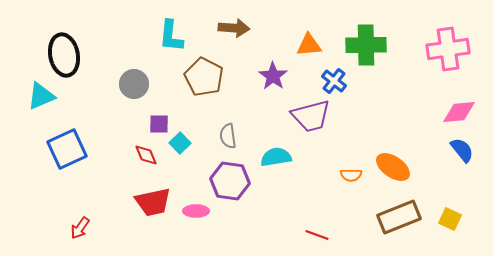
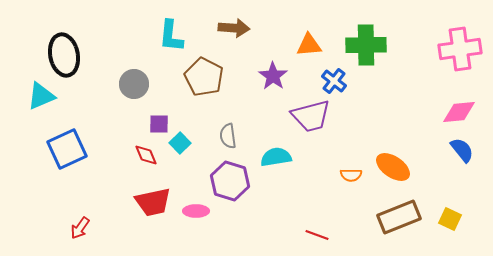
pink cross: moved 12 px right
purple hexagon: rotated 9 degrees clockwise
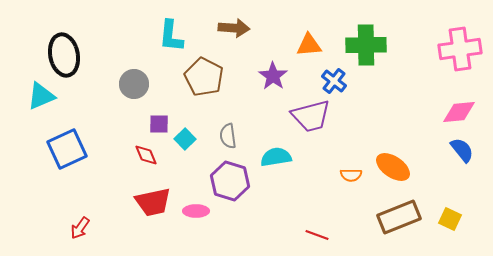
cyan square: moved 5 px right, 4 px up
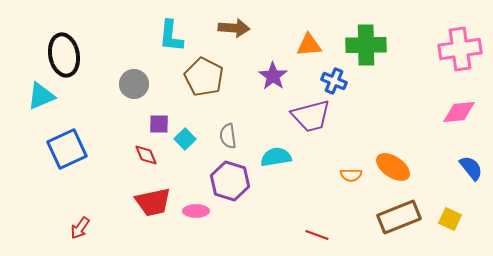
blue cross: rotated 15 degrees counterclockwise
blue semicircle: moved 9 px right, 18 px down
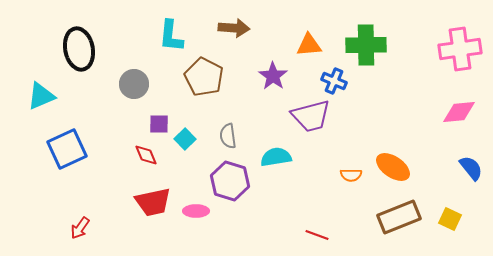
black ellipse: moved 15 px right, 6 px up
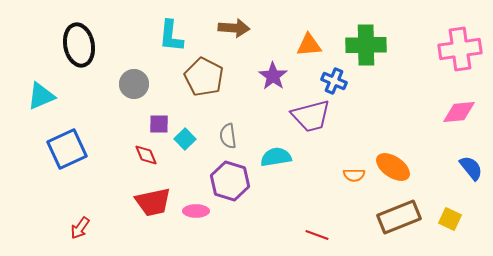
black ellipse: moved 4 px up
orange semicircle: moved 3 px right
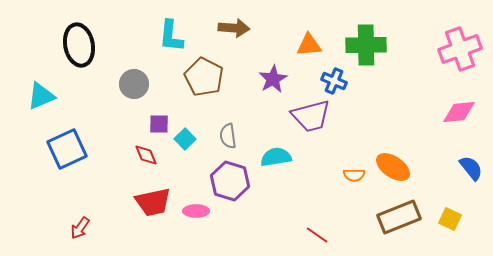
pink cross: rotated 12 degrees counterclockwise
purple star: moved 3 px down; rotated 8 degrees clockwise
red line: rotated 15 degrees clockwise
